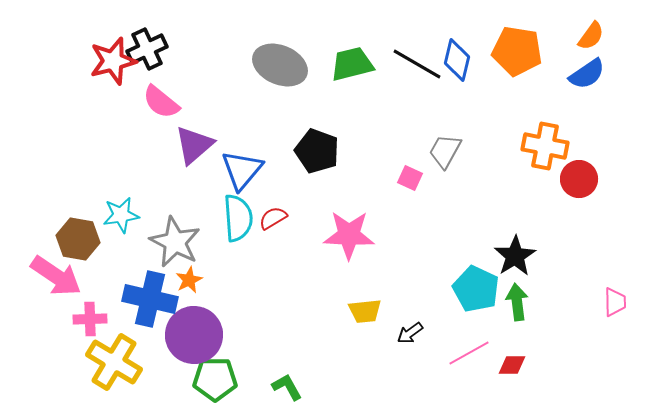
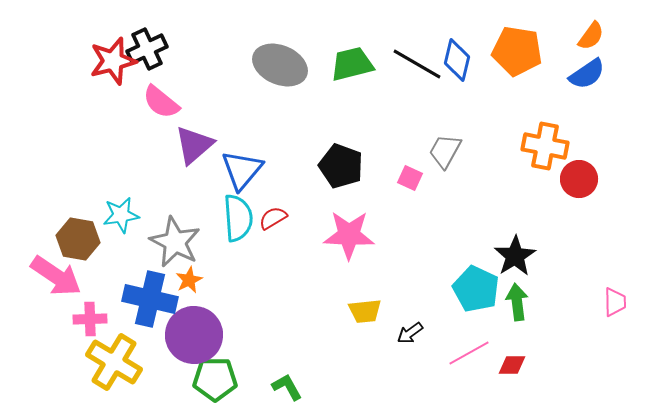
black pentagon: moved 24 px right, 15 px down
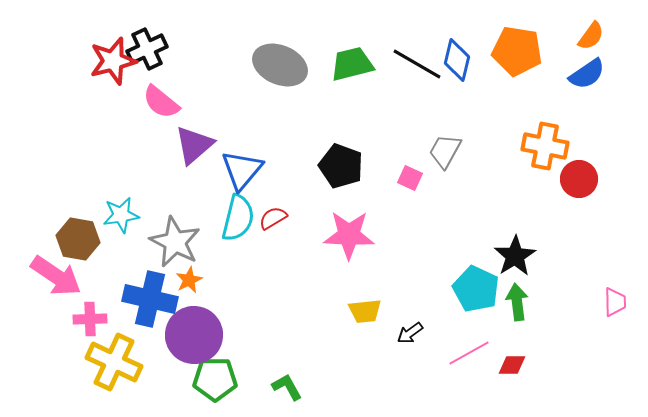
cyan semicircle: rotated 18 degrees clockwise
yellow cross: rotated 6 degrees counterclockwise
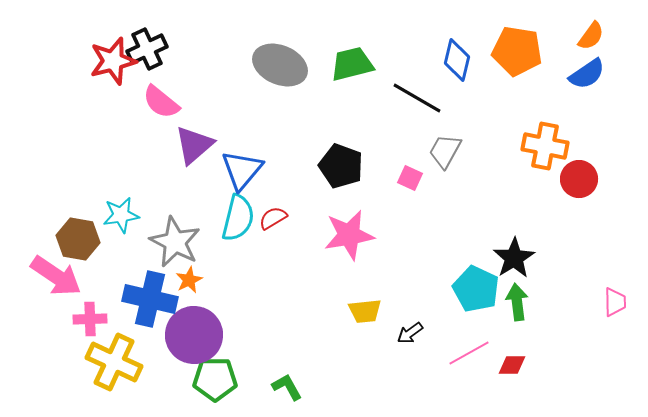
black line: moved 34 px down
pink star: rotated 12 degrees counterclockwise
black star: moved 1 px left, 2 px down
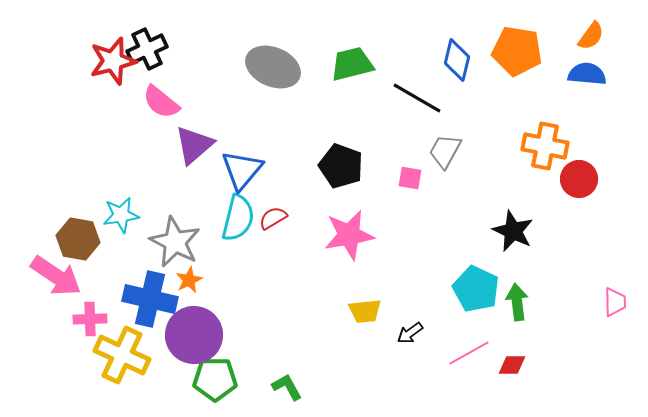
gray ellipse: moved 7 px left, 2 px down
blue semicircle: rotated 141 degrees counterclockwise
pink square: rotated 15 degrees counterclockwise
black star: moved 1 px left, 27 px up; rotated 15 degrees counterclockwise
yellow cross: moved 8 px right, 7 px up
